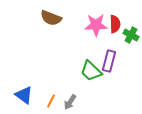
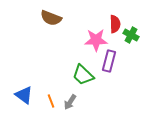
pink star: moved 15 px down
green trapezoid: moved 8 px left, 4 px down
orange line: rotated 48 degrees counterclockwise
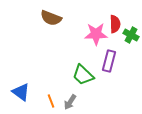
pink star: moved 6 px up
blue triangle: moved 3 px left, 3 px up
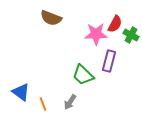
red semicircle: rotated 30 degrees clockwise
orange line: moved 8 px left, 3 px down
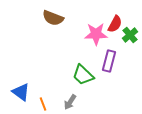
brown semicircle: moved 2 px right
green cross: moved 1 px left; rotated 21 degrees clockwise
